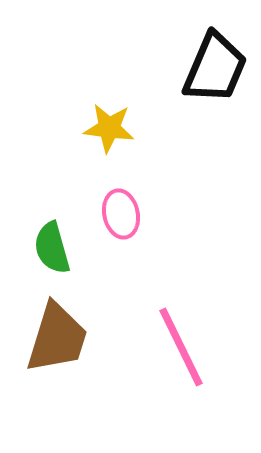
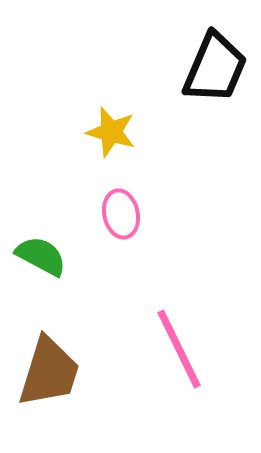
yellow star: moved 2 px right, 4 px down; rotated 9 degrees clockwise
green semicircle: moved 11 px left, 8 px down; rotated 134 degrees clockwise
brown trapezoid: moved 8 px left, 34 px down
pink line: moved 2 px left, 2 px down
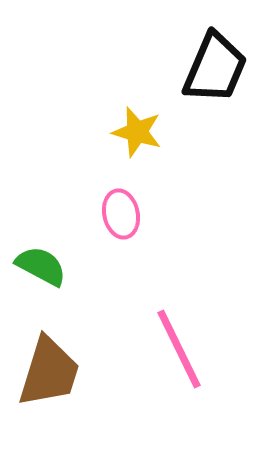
yellow star: moved 26 px right
green semicircle: moved 10 px down
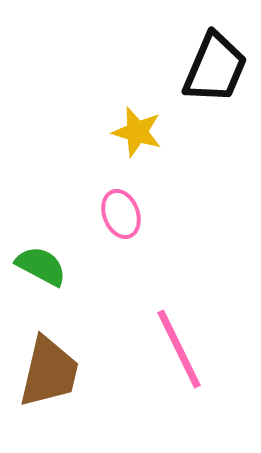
pink ellipse: rotated 9 degrees counterclockwise
brown trapezoid: rotated 4 degrees counterclockwise
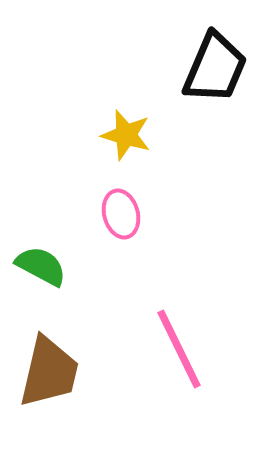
yellow star: moved 11 px left, 3 px down
pink ellipse: rotated 6 degrees clockwise
